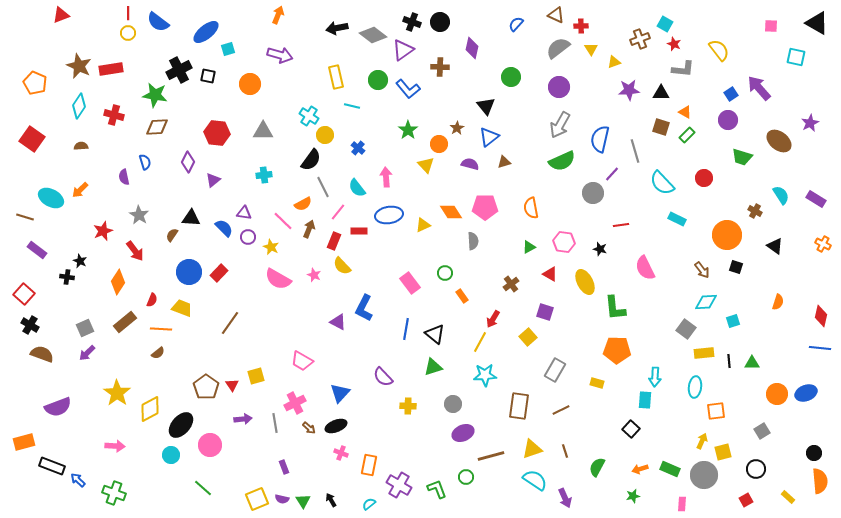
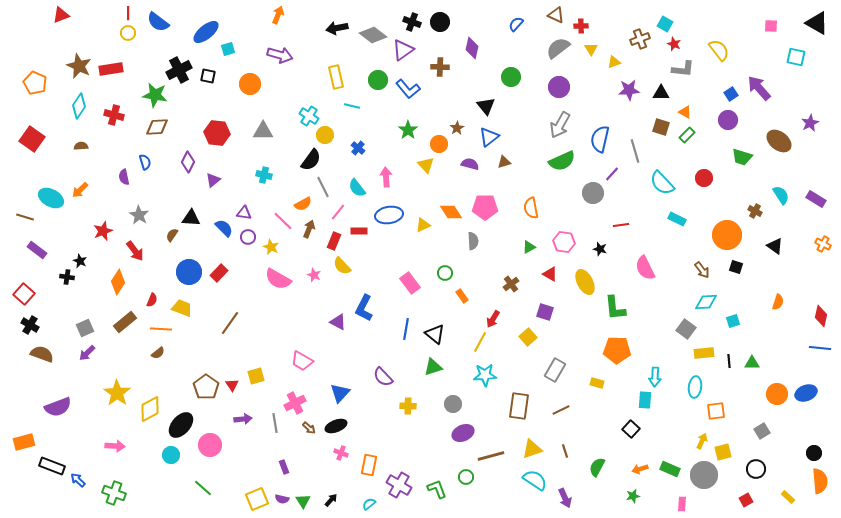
cyan cross at (264, 175): rotated 21 degrees clockwise
black arrow at (331, 500): rotated 72 degrees clockwise
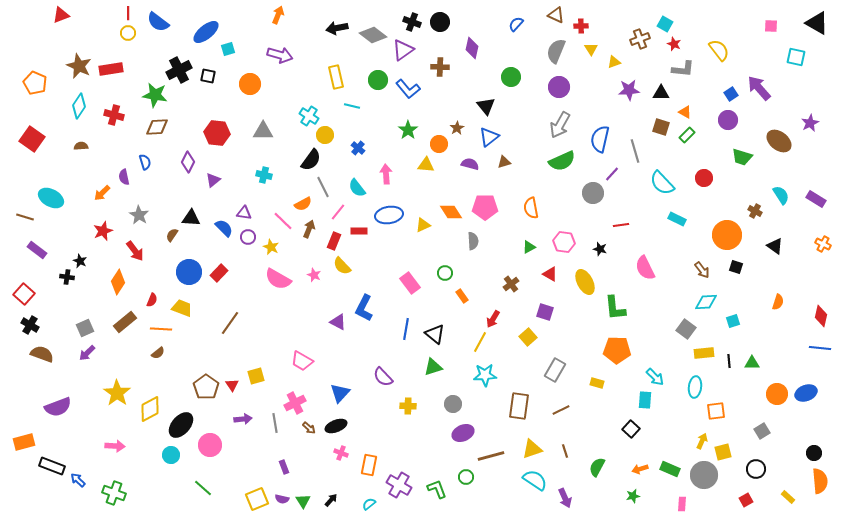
gray semicircle at (558, 48): moved 2 px left, 3 px down; rotated 30 degrees counterclockwise
yellow triangle at (426, 165): rotated 42 degrees counterclockwise
pink arrow at (386, 177): moved 3 px up
orange arrow at (80, 190): moved 22 px right, 3 px down
cyan arrow at (655, 377): rotated 48 degrees counterclockwise
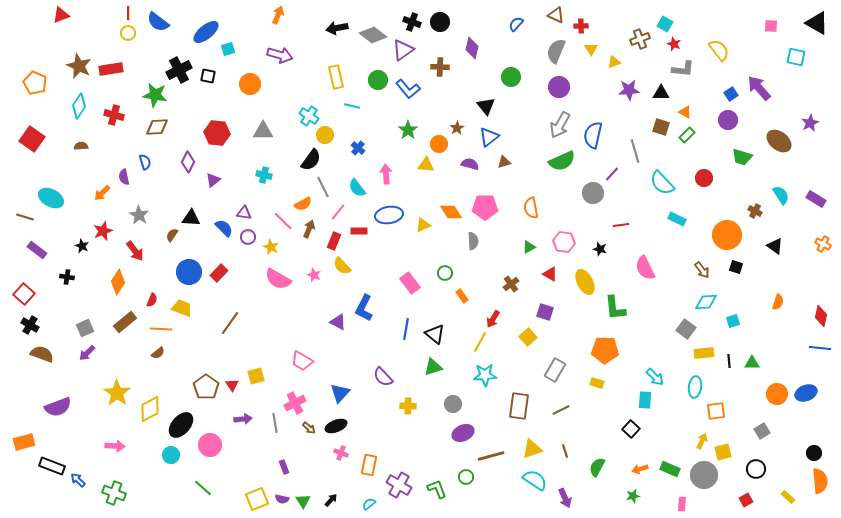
blue semicircle at (600, 139): moved 7 px left, 4 px up
black star at (80, 261): moved 2 px right, 15 px up
orange pentagon at (617, 350): moved 12 px left
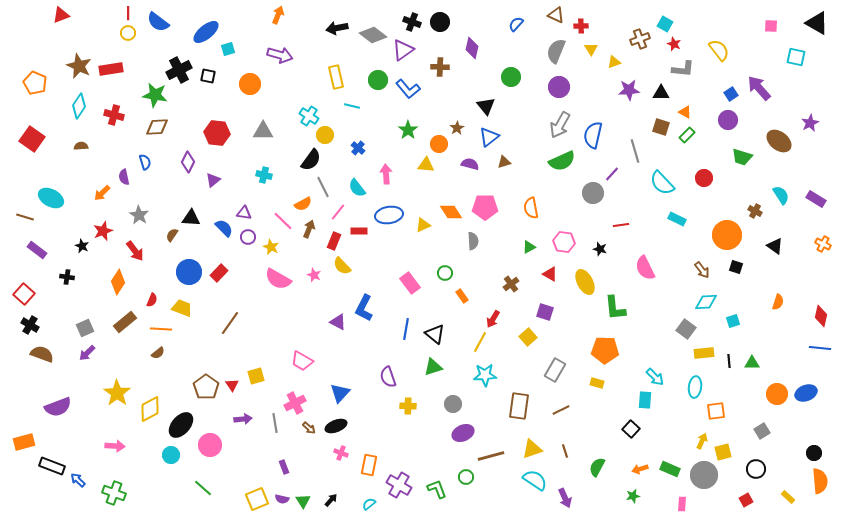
purple semicircle at (383, 377): moved 5 px right; rotated 25 degrees clockwise
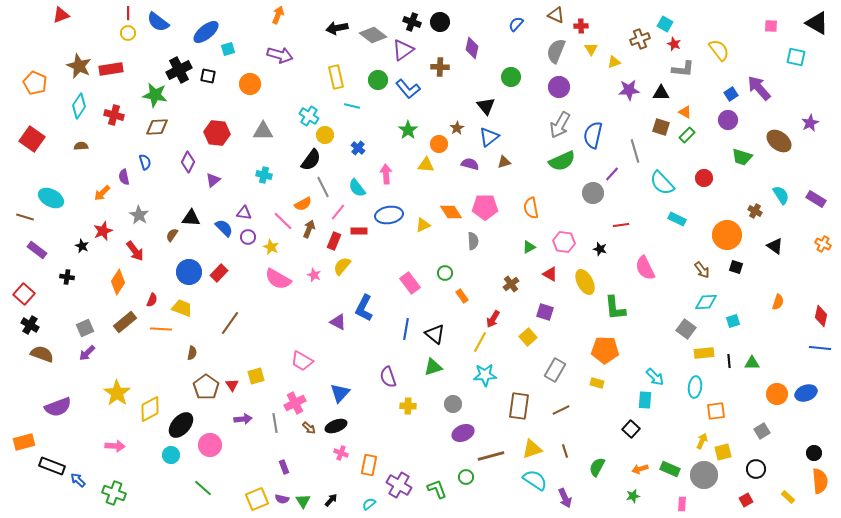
yellow semicircle at (342, 266): rotated 84 degrees clockwise
brown semicircle at (158, 353): moved 34 px right; rotated 40 degrees counterclockwise
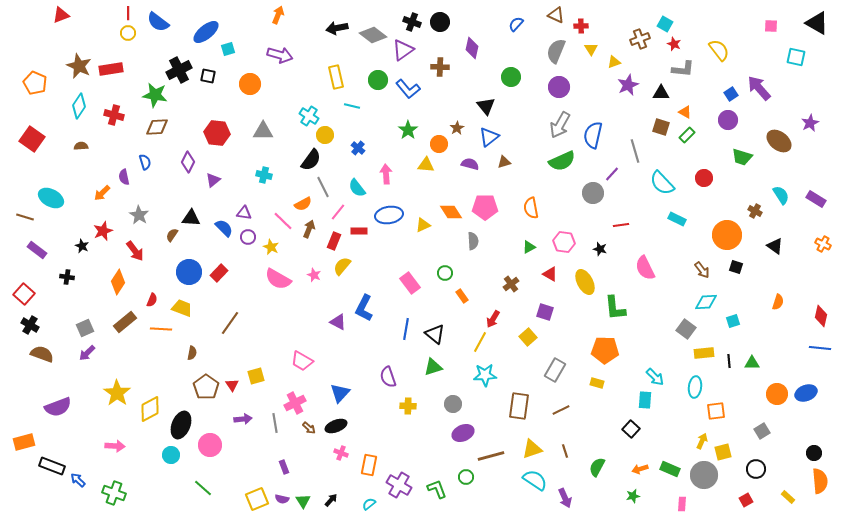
purple star at (629, 90): moved 1 px left, 5 px up; rotated 20 degrees counterclockwise
black ellipse at (181, 425): rotated 20 degrees counterclockwise
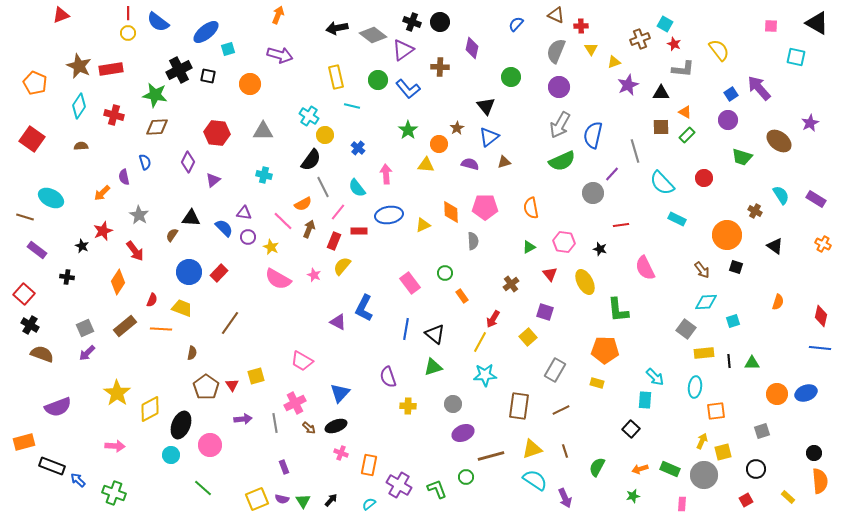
brown square at (661, 127): rotated 18 degrees counterclockwise
orange diamond at (451, 212): rotated 30 degrees clockwise
red triangle at (550, 274): rotated 21 degrees clockwise
green L-shape at (615, 308): moved 3 px right, 2 px down
brown rectangle at (125, 322): moved 4 px down
gray square at (762, 431): rotated 14 degrees clockwise
